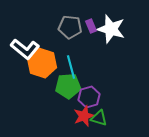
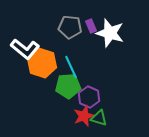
white star: moved 1 px left, 4 px down
cyan line: rotated 10 degrees counterclockwise
purple hexagon: rotated 20 degrees counterclockwise
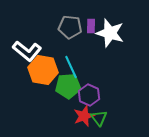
purple rectangle: rotated 24 degrees clockwise
white L-shape: moved 2 px right, 2 px down
orange hexagon: moved 1 px right, 7 px down; rotated 8 degrees counterclockwise
purple hexagon: moved 2 px up
green triangle: rotated 36 degrees clockwise
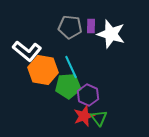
white star: moved 1 px right, 1 px down
purple hexagon: moved 1 px left
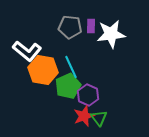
white star: rotated 24 degrees counterclockwise
green pentagon: rotated 20 degrees counterclockwise
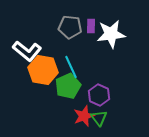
purple hexagon: moved 11 px right
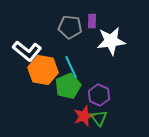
purple rectangle: moved 1 px right, 5 px up
white star: moved 7 px down
